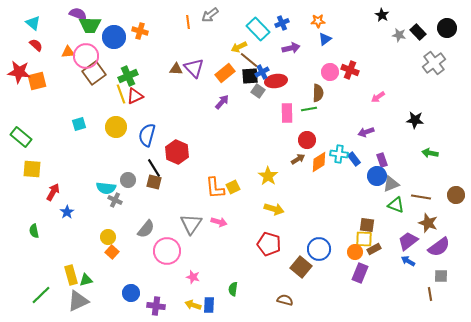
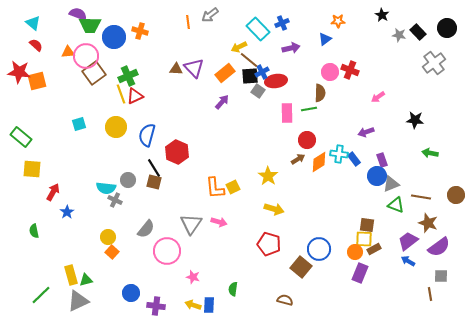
orange star at (318, 21): moved 20 px right
brown semicircle at (318, 93): moved 2 px right
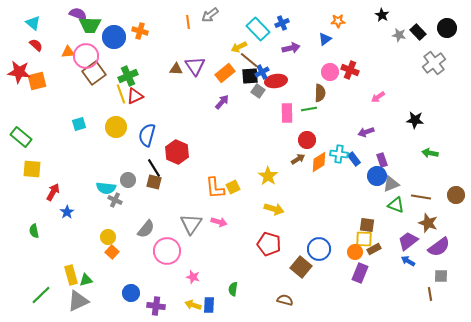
purple triangle at (194, 68): moved 1 px right, 2 px up; rotated 10 degrees clockwise
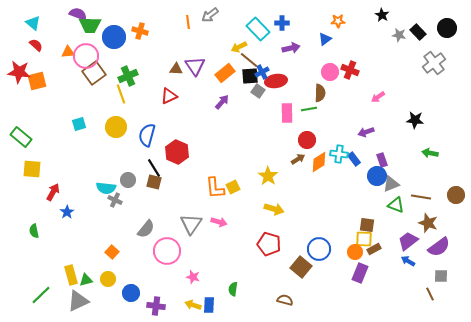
blue cross at (282, 23): rotated 24 degrees clockwise
red triangle at (135, 96): moved 34 px right
yellow circle at (108, 237): moved 42 px down
brown line at (430, 294): rotated 16 degrees counterclockwise
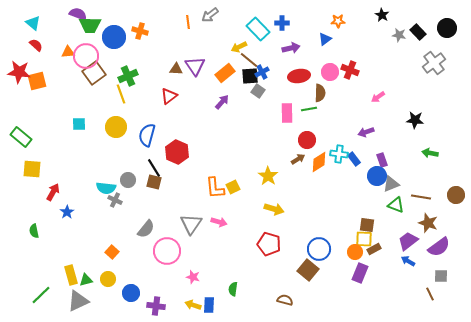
red ellipse at (276, 81): moved 23 px right, 5 px up
red triangle at (169, 96): rotated 12 degrees counterclockwise
cyan square at (79, 124): rotated 16 degrees clockwise
brown square at (301, 267): moved 7 px right, 3 px down
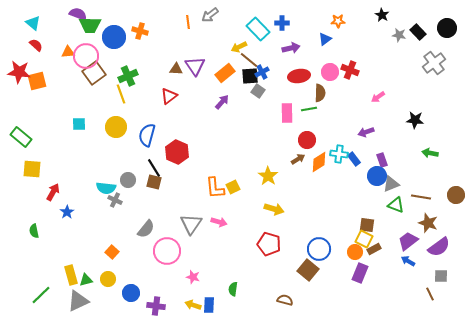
yellow square at (364, 239): rotated 24 degrees clockwise
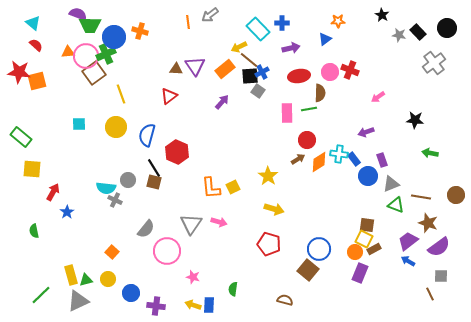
orange rectangle at (225, 73): moved 4 px up
green cross at (128, 76): moved 22 px left, 22 px up
blue circle at (377, 176): moved 9 px left
orange L-shape at (215, 188): moved 4 px left
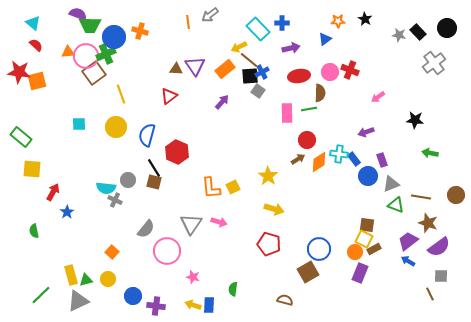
black star at (382, 15): moved 17 px left, 4 px down
brown square at (308, 270): moved 2 px down; rotated 20 degrees clockwise
blue circle at (131, 293): moved 2 px right, 3 px down
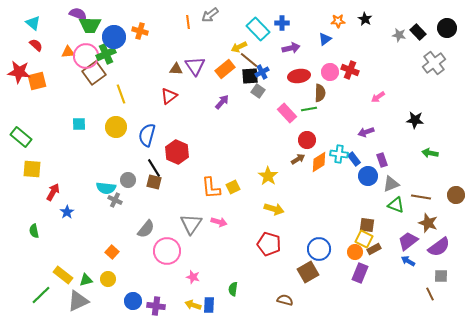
pink rectangle at (287, 113): rotated 42 degrees counterclockwise
yellow rectangle at (71, 275): moved 8 px left; rotated 36 degrees counterclockwise
blue circle at (133, 296): moved 5 px down
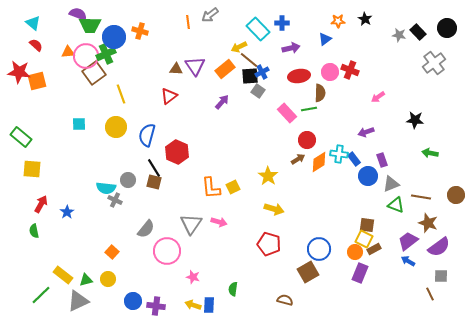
red arrow at (53, 192): moved 12 px left, 12 px down
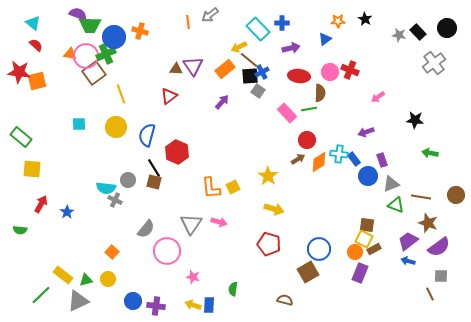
orange triangle at (68, 52): moved 2 px right, 2 px down; rotated 16 degrees clockwise
purple triangle at (195, 66): moved 2 px left
red ellipse at (299, 76): rotated 15 degrees clockwise
green semicircle at (34, 231): moved 14 px left, 1 px up; rotated 72 degrees counterclockwise
blue arrow at (408, 261): rotated 16 degrees counterclockwise
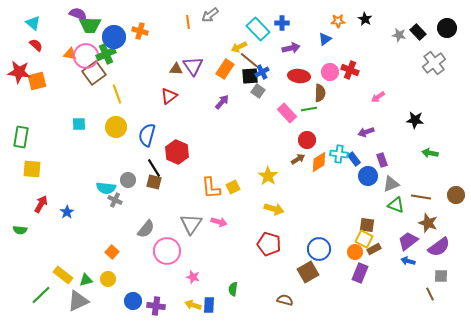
orange rectangle at (225, 69): rotated 18 degrees counterclockwise
yellow line at (121, 94): moved 4 px left
green rectangle at (21, 137): rotated 60 degrees clockwise
